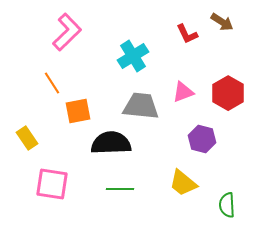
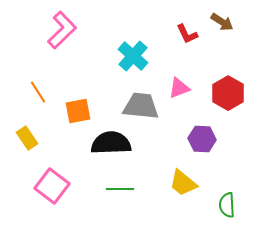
pink L-shape: moved 5 px left, 2 px up
cyan cross: rotated 16 degrees counterclockwise
orange line: moved 14 px left, 9 px down
pink triangle: moved 4 px left, 4 px up
purple hexagon: rotated 12 degrees counterclockwise
pink square: moved 2 px down; rotated 28 degrees clockwise
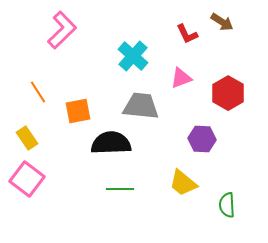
pink triangle: moved 2 px right, 10 px up
pink square: moved 25 px left, 7 px up
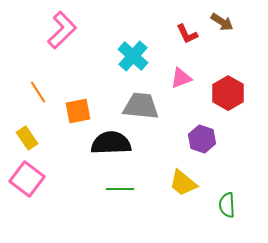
purple hexagon: rotated 16 degrees clockwise
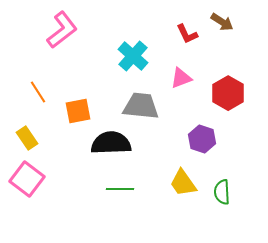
pink L-shape: rotated 6 degrees clockwise
yellow trapezoid: rotated 16 degrees clockwise
green semicircle: moved 5 px left, 13 px up
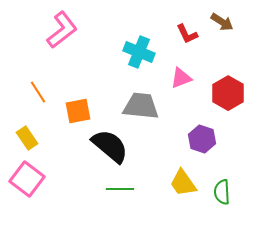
cyan cross: moved 6 px right, 4 px up; rotated 20 degrees counterclockwise
black semicircle: moved 1 px left, 3 px down; rotated 42 degrees clockwise
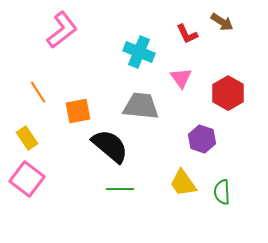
pink triangle: rotated 45 degrees counterclockwise
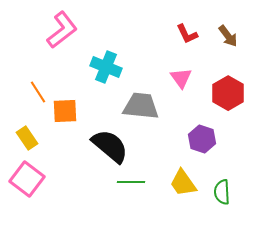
brown arrow: moved 6 px right, 14 px down; rotated 20 degrees clockwise
cyan cross: moved 33 px left, 15 px down
orange square: moved 13 px left; rotated 8 degrees clockwise
green line: moved 11 px right, 7 px up
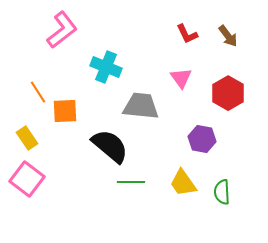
purple hexagon: rotated 8 degrees counterclockwise
